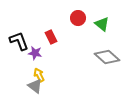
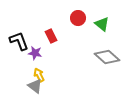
red rectangle: moved 1 px up
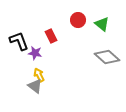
red circle: moved 2 px down
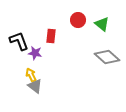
red rectangle: rotated 32 degrees clockwise
yellow arrow: moved 8 px left
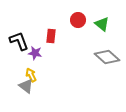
gray triangle: moved 9 px left
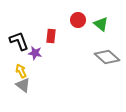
green triangle: moved 1 px left
yellow arrow: moved 10 px left, 4 px up
gray triangle: moved 3 px left, 1 px up
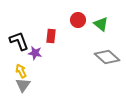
gray triangle: rotated 28 degrees clockwise
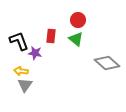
green triangle: moved 25 px left, 15 px down
gray diamond: moved 6 px down
yellow arrow: rotated 56 degrees counterclockwise
gray triangle: moved 2 px right
